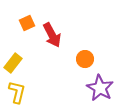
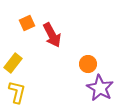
orange circle: moved 3 px right, 5 px down
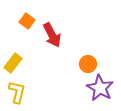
orange square: moved 2 px up; rotated 28 degrees counterclockwise
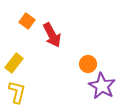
yellow rectangle: moved 1 px right
purple star: moved 2 px right, 2 px up
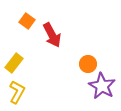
yellow L-shape: rotated 15 degrees clockwise
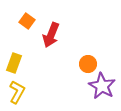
red arrow: moved 1 px left; rotated 50 degrees clockwise
yellow rectangle: rotated 18 degrees counterclockwise
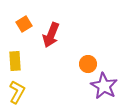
orange square: moved 3 px left, 3 px down; rotated 21 degrees clockwise
yellow rectangle: moved 1 px right, 2 px up; rotated 24 degrees counterclockwise
purple star: moved 2 px right
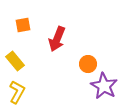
orange square: moved 1 px left, 1 px down; rotated 21 degrees clockwise
red arrow: moved 6 px right, 4 px down
yellow rectangle: rotated 36 degrees counterclockwise
